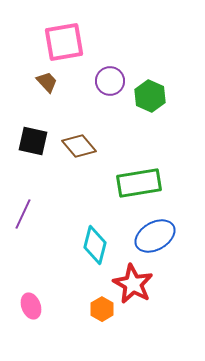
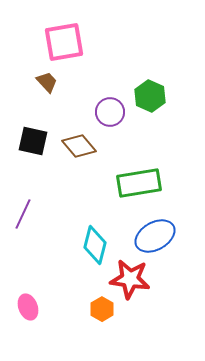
purple circle: moved 31 px down
red star: moved 3 px left, 5 px up; rotated 21 degrees counterclockwise
pink ellipse: moved 3 px left, 1 px down
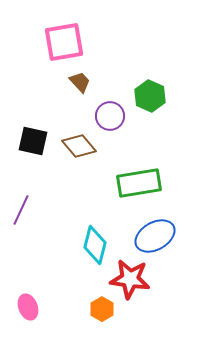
brown trapezoid: moved 33 px right
purple circle: moved 4 px down
purple line: moved 2 px left, 4 px up
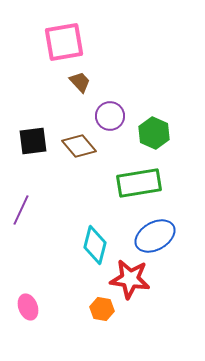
green hexagon: moved 4 px right, 37 px down
black square: rotated 20 degrees counterclockwise
orange hexagon: rotated 20 degrees counterclockwise
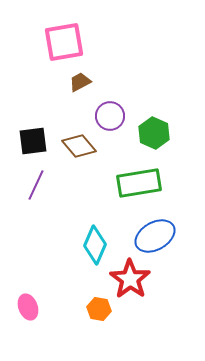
brown trapezoid: rotated 75 degrees counterclockwise
purple line: moved 15 px right, 25 px up
cyan diamond: rotated 9 degrees clockwise
red star: rotated 27 degrees clockwise
orange hexagon: moved 3 px left
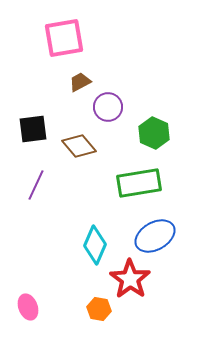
pink square: moved 4 px up
purple circle: moved 2 px left, 9 px up
black square: moved 12 px up
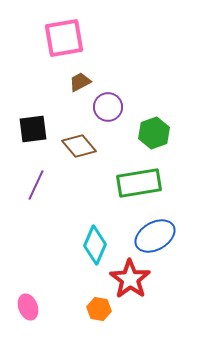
green hexagon: rotated 16 degrees clockwise
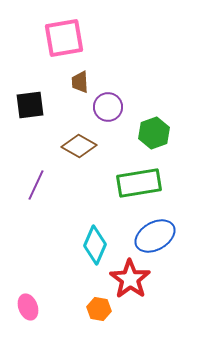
brown trapezoid: rotated 65 degrees counterclockwise
black square: moved 3 px left, 24 px up
brown diamond: rotated 20 degrees counterclockwise
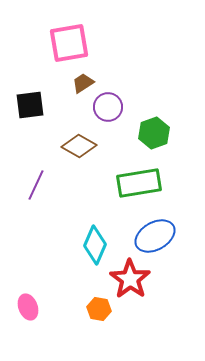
pink square: moved 5 px right, 5 px down
brown trapezoid: moved 3 px right, 1 px down; rotated 60 degrees clockwise
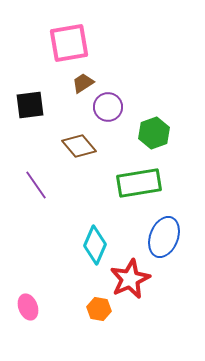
brown diamond: rotated 20 degrees clockwise
purple line: rotated 60 degrees counterclockwise
blue ellipse: moved 9 px right, 1 px down; rotated 39 degrees counterclockwise
red star: rotated 12 degrees clockwise
